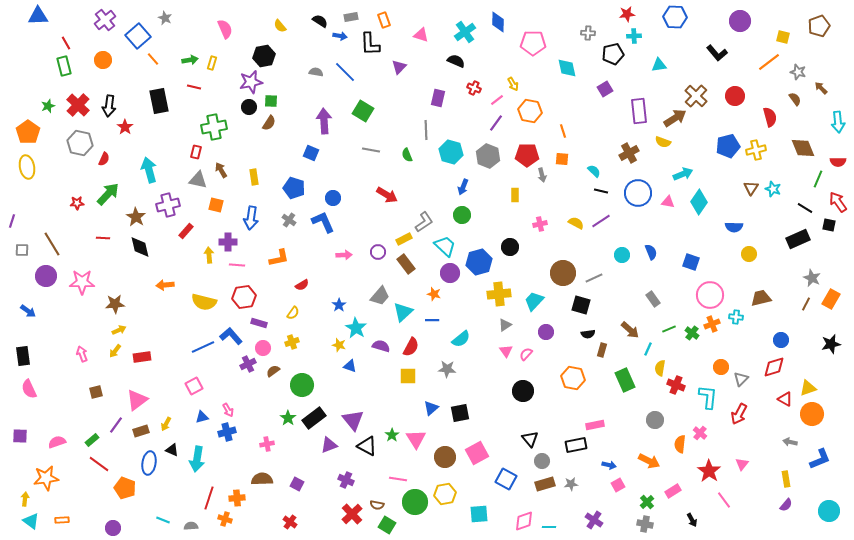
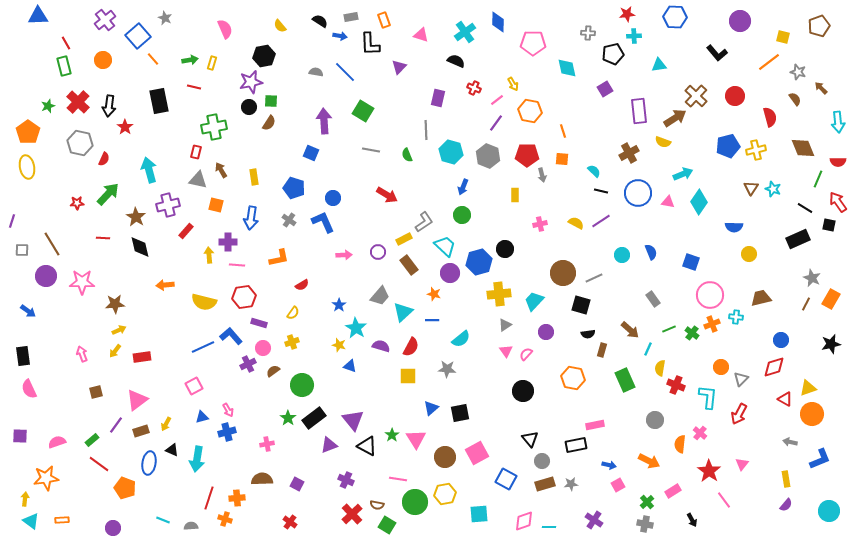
red cross at (78, 105): moved 3 px up
black circle at (510, 247): moved 5 px left, 2 px down
brown rectangle at (406, 264): moved 3 px right, 1 px down
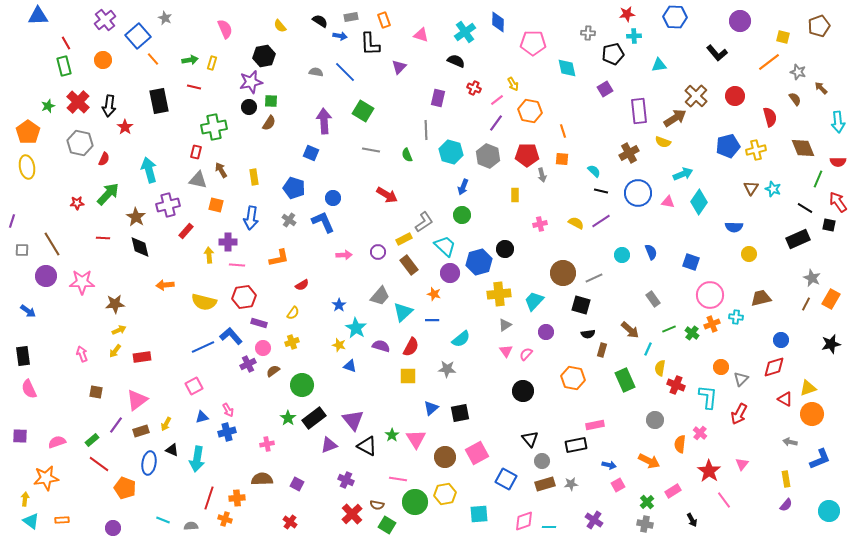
brown square at (96, 392): rotated 24 degrees clockwise
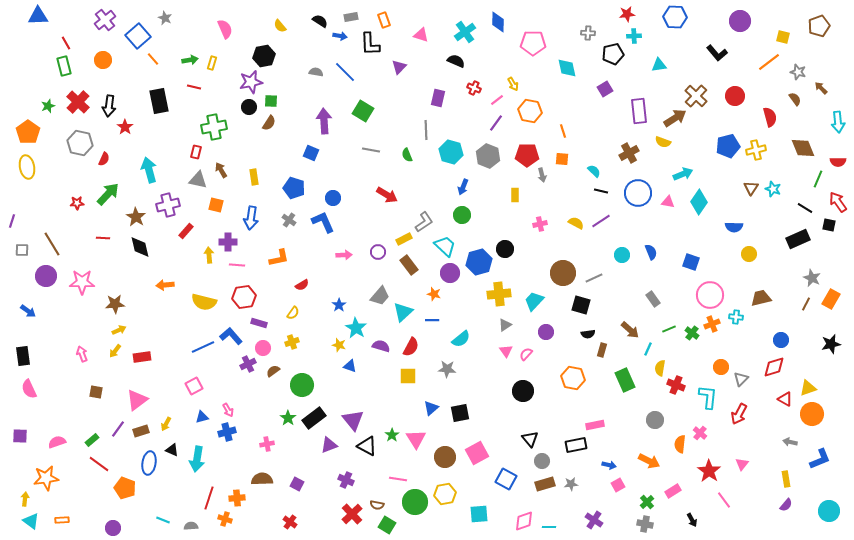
purple line at (116, 425): moved 2 px right, 4 px down
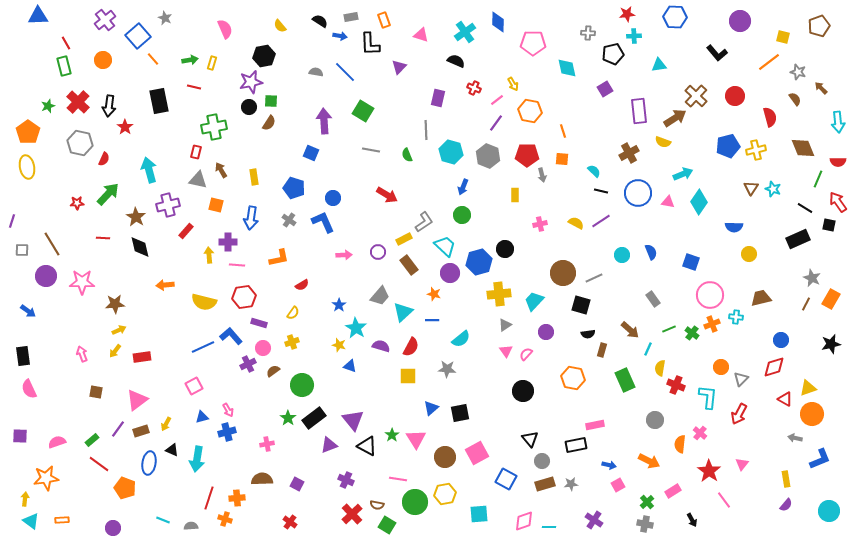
gray arrow at (790, 442): moved 5 px right, 4 px up
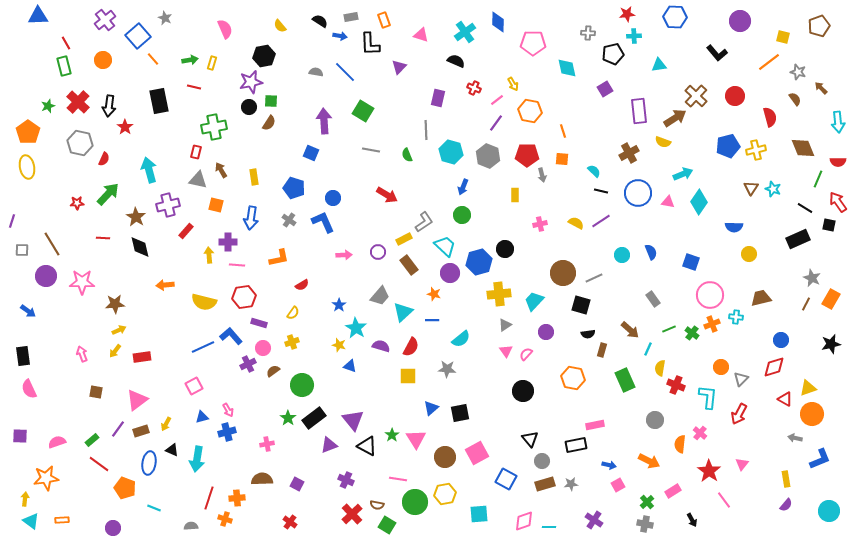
cyan line at (163, 520): moved 9 px left, 12 px up
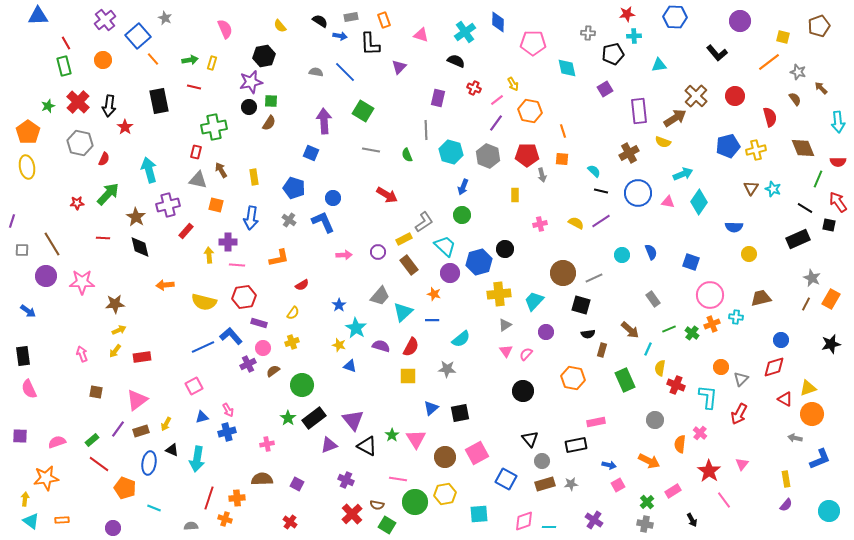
pink rectangle at (595, 425): moved 1 px right, 3 px up
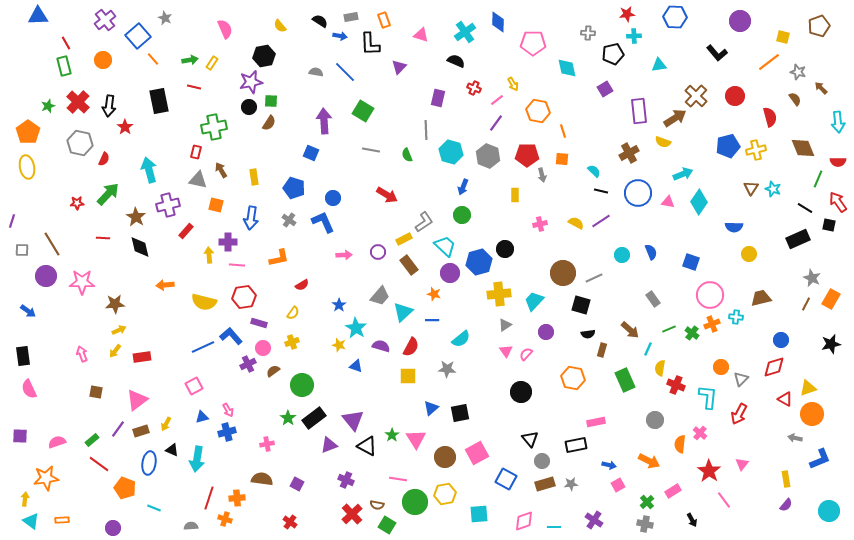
yellow rectangle at (212, 63): rotated 16 degrees clockwise
orange hexagon at (530, 111): moved 8 px right
blue triangle at (350, 366): moved 6 px right
black circle at (523, 391): moved 2 px left, 1 px down
brown semicircle at (262, 479): rotated 10 degrees clockwise
cyan line at (549, 527): moved 5 px right
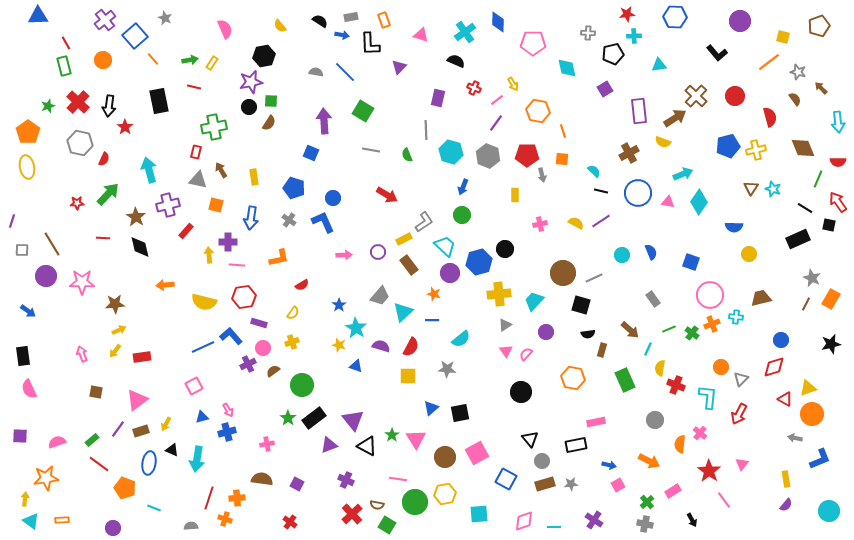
blue square at (138, 36): moved 3 px left
blue arrow at (340, 36): moved 2 px right, 1 px up
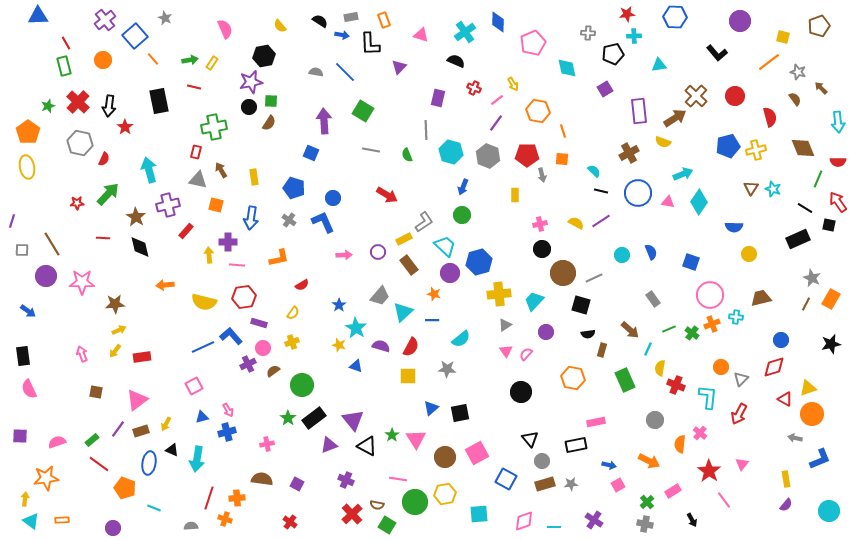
pink pentagon at (533, 43): rotated 25 degrees counterclockwise
black circle at (505, 249): moved 37 px right
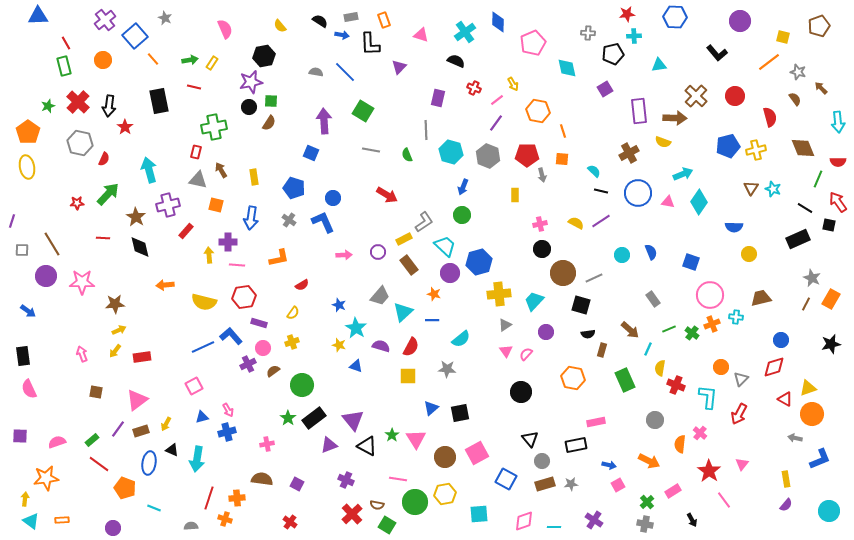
brown arrow at (675, 118): rotated 35 degrees clockwise
blue star at (339, 305): rotated 16 degrees counterclockwise
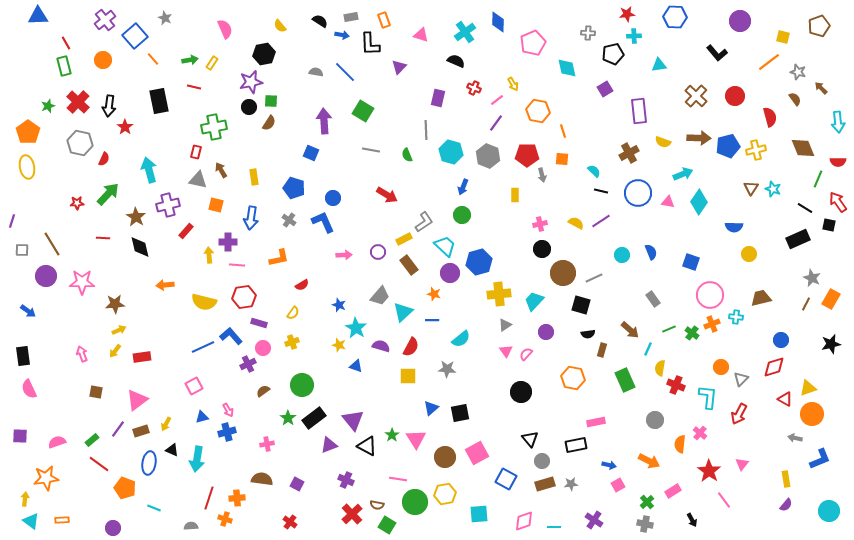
black hexagon at (264, 56): moved 2 px up
brown arrow at (675, 118): moved 24 px right, 20 px down
brown semicircle at (273, 371): moved 10 px left, 20 px down
